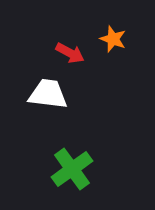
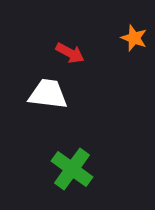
orange star: moved 21 px right, 1 px up
green cross: rotated 18 degrees counterclockwise
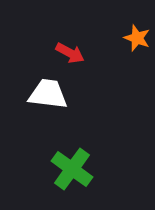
orange star: moved 3 px right
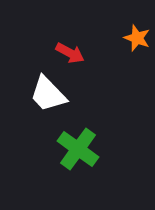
white trapezoid: rotated 141 degrees counterclockwise
green cross: moved 6 px right, 20 px up
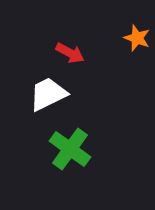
white trapezoid: rotated 108 degrees clockwise
green cross: moved 8 px left
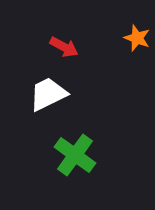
red arrow: moved 6 px left, 6 px up
green cross: moved 5 px right, 6 px down
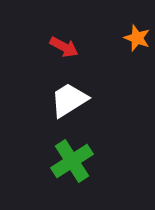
white trapezoid: moved 21 px right, 6 px down; rotated 6 degrees counterclockwise
green cross: moved 3 px left, 6 px down; rotated 21 degrees clockwise
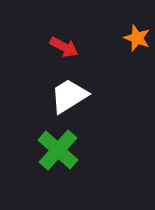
white trapezoid: moved 4 px up
green cross: moved 14 px left, 11 px up; rotated 15 degrees counterclockwise
